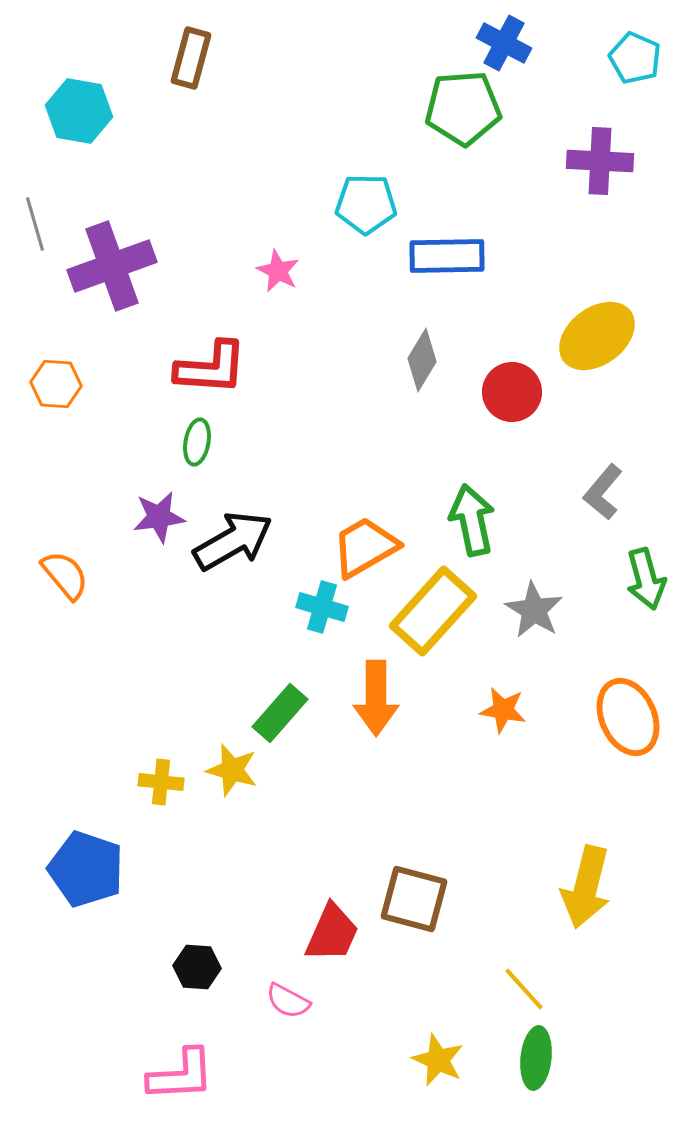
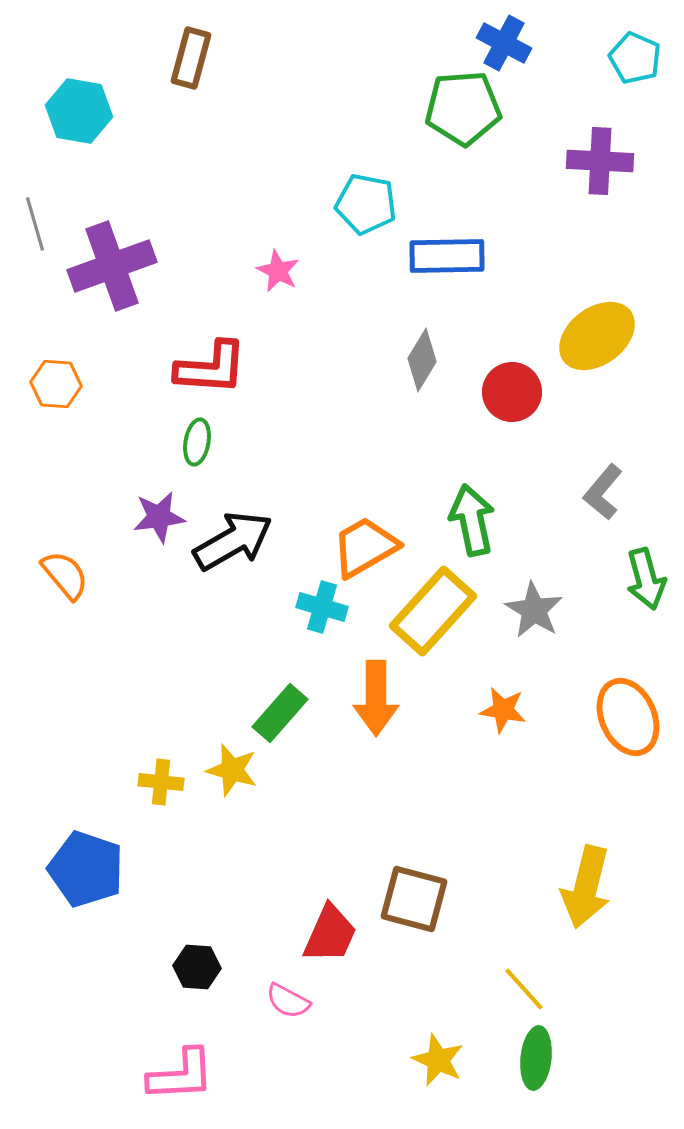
cyan pentagon at (366, 204): rotated 10 degrees clockwise
red trapezoid at (332, 933): moved 2 px left, 1 px down
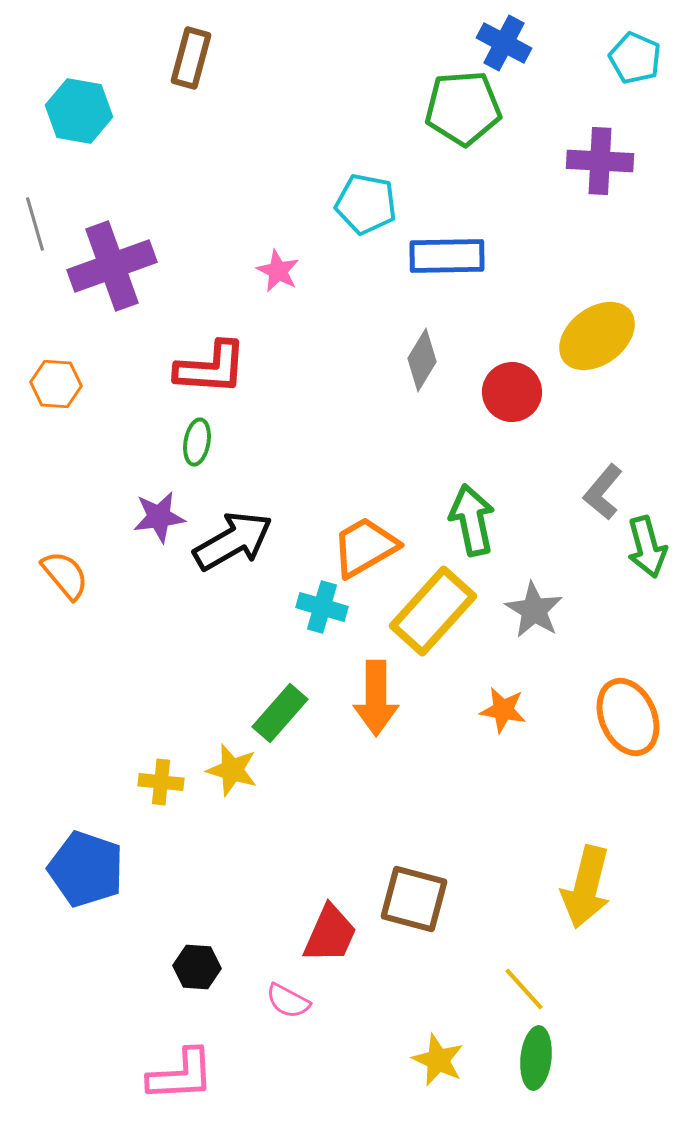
green arrow at (646, 579): moved 1 px right, 32 px up
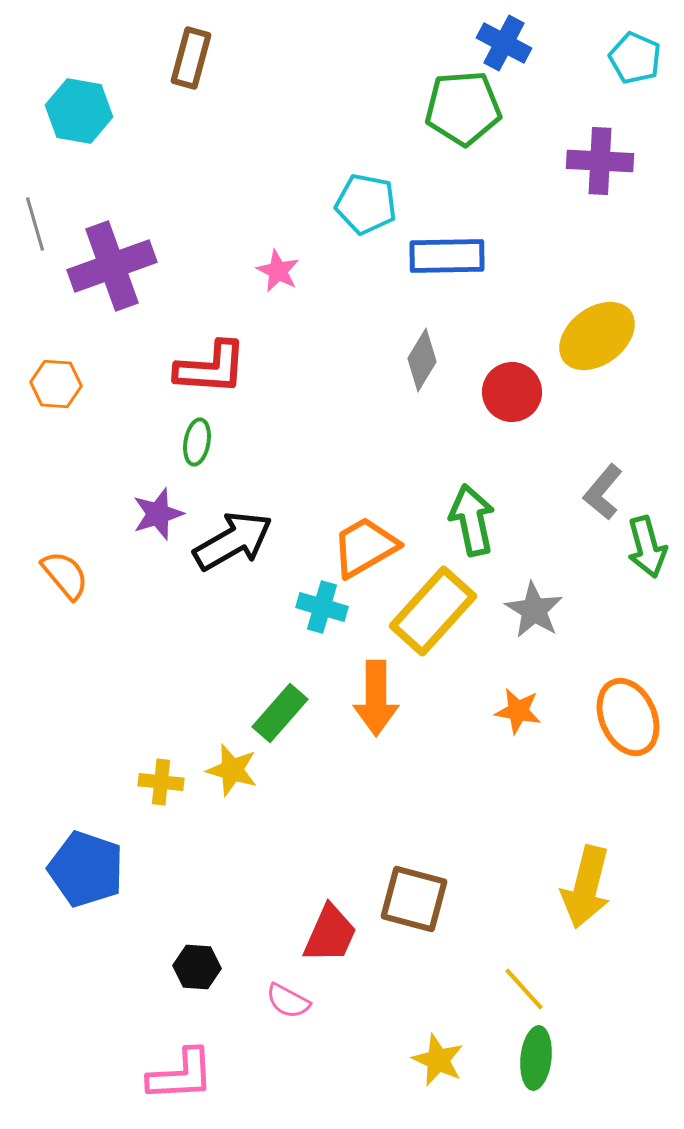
purple star at (159, 517): moved 1 px left, 3 px up; rotated 10 degrees counterclockwise
orange star at (503, 710): moved 15 px right, 1 px down
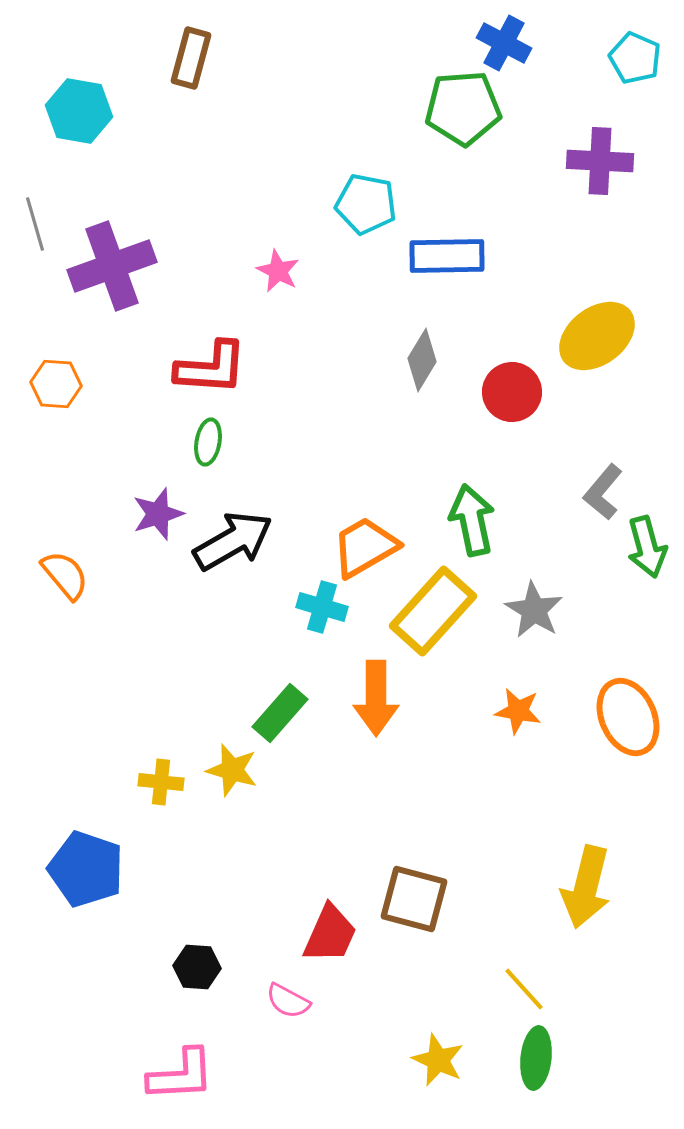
green ellipse at (197, 442): moved 11 px right
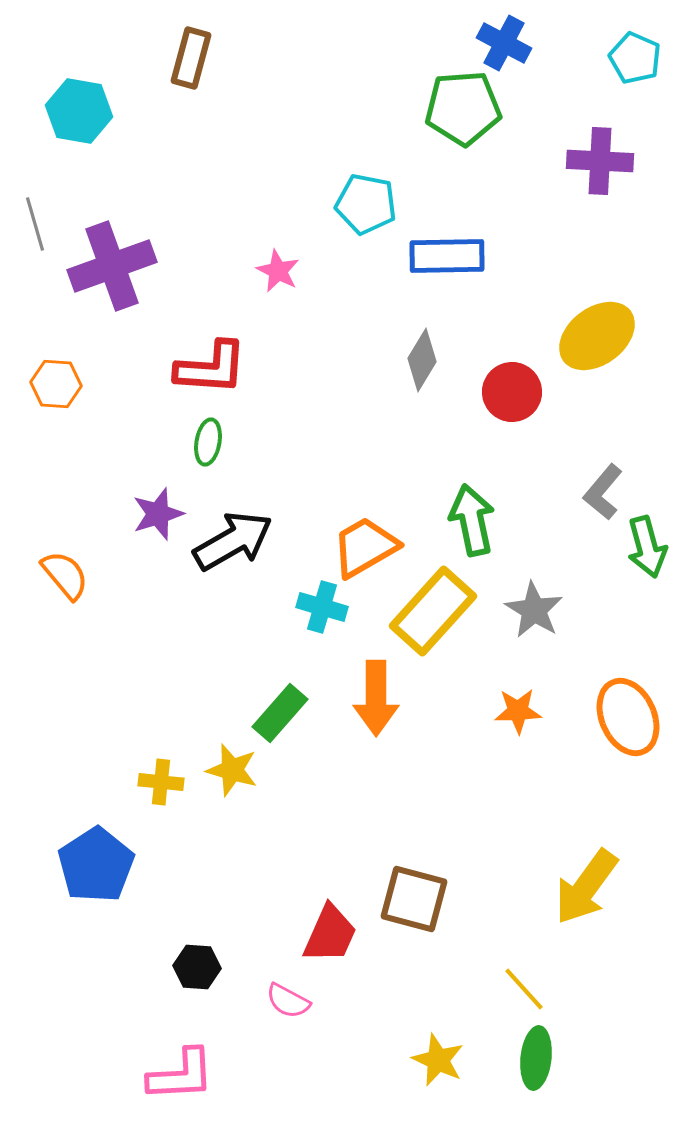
orange star at (518, 711): rotated 12 degrees counterclockwise
blue pentagon at (86, 869): moved 10 px right, 4 px up; rotated 20 degrees clockwise
yellow arrow at (586, 887): rotated 22 degrees clockwise
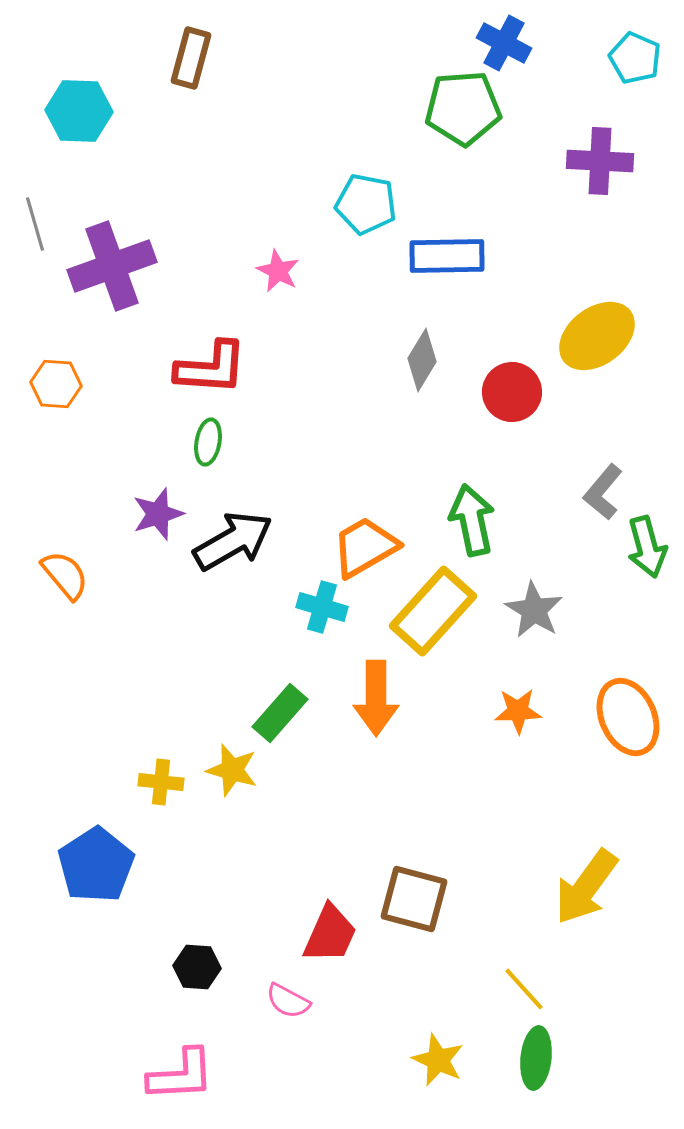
cyan hexagon at (79, 111): rotated 8 degrees counterclockwise
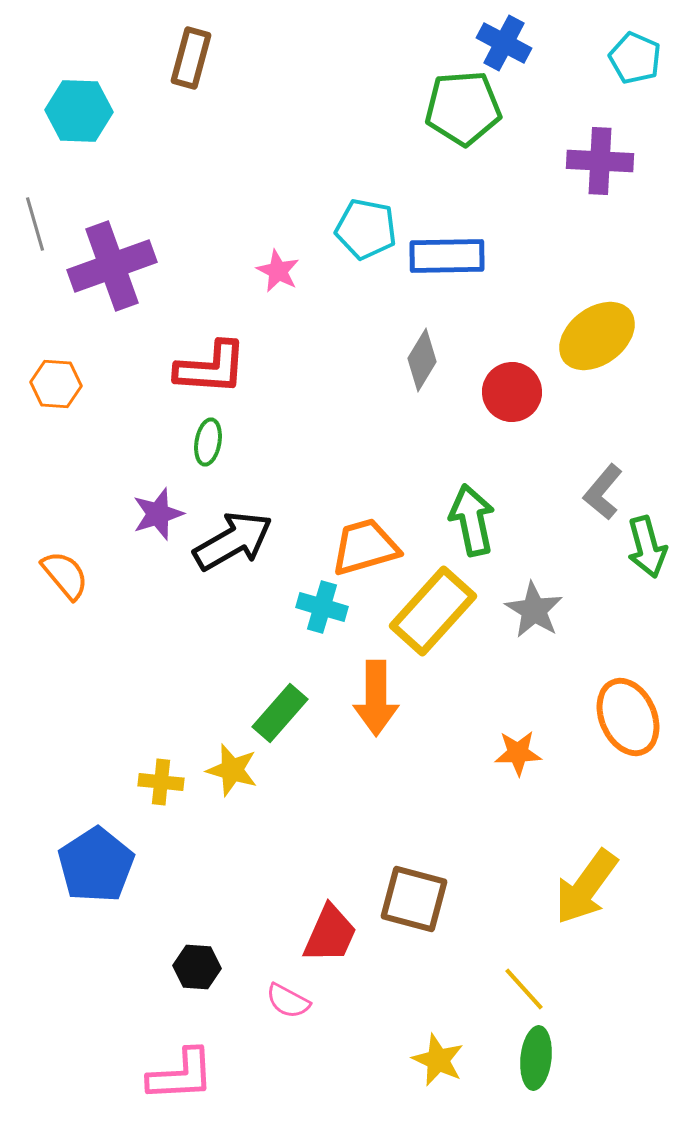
cyan pentagon at (366, 204): moved 25 px down
orange trapezoid at (365, 547): rotated 14 degrees clockwise
orange star at (518, 711): moved 42 px down
